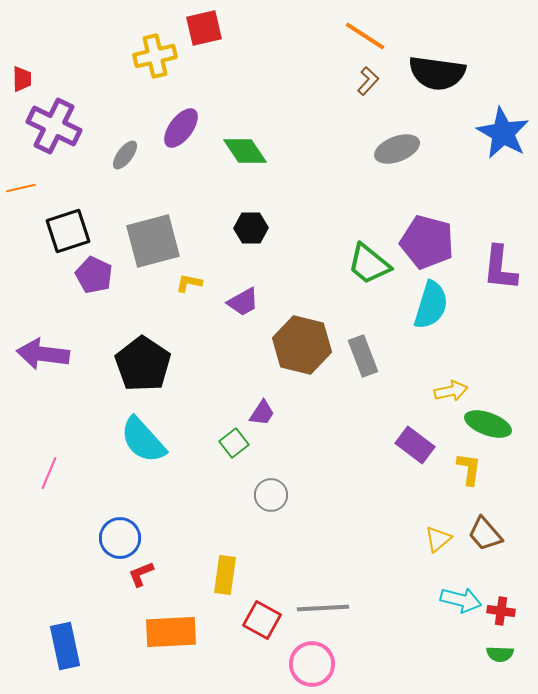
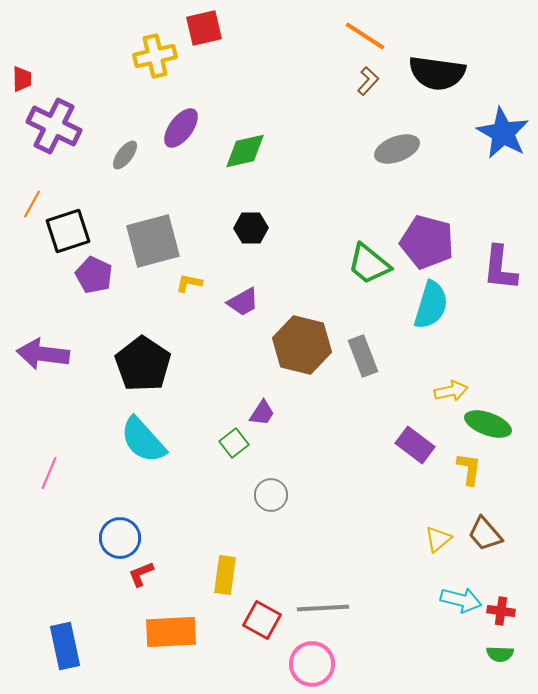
green diamond at (245, 151): rotated 69 degrees counterclockwise
orange line at (21, 188): moved 11 px right, 16 px down; rotated 48 degrees counterclockwise
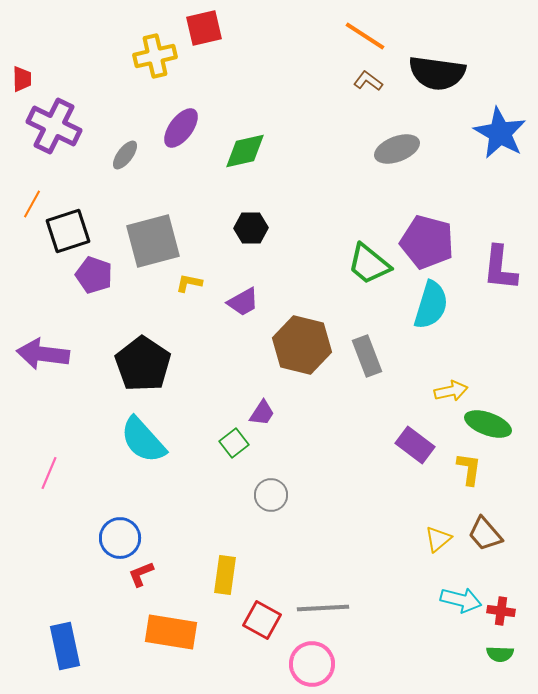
brown L-shape at (368, 81): rotated 96 degrees counterclockwise
blue star at (503, 133): moved 3 px left
purple pentagon at (94, 275): rotated 6 degrees counterclockwise
gray rectangle at (363, 356): moved 4 px right
orange rectangle at (171, 632): rotated 12 degrees clockwise
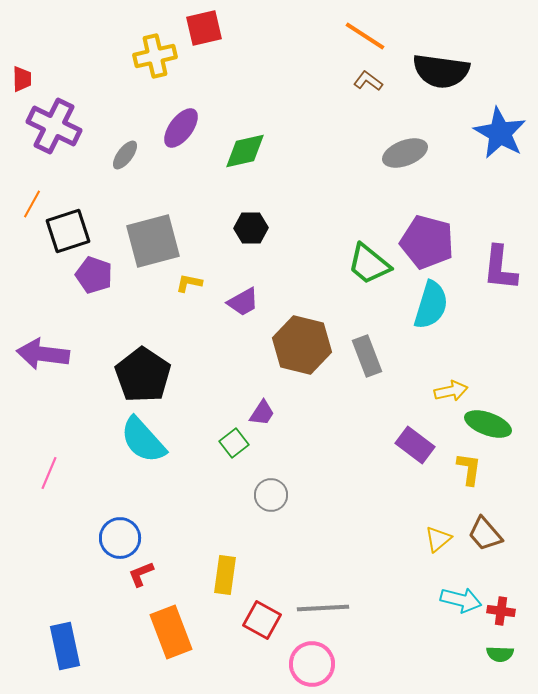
black semicircle at (437, 73): moved 4 px right, 2 px up
gray ellipse at (397, 149): moved 8 px right, 4 px down
black pentagon at (143, 364): moved 11 px down
orange rectangle at (171, 632): rotated 60 degrees clockwise
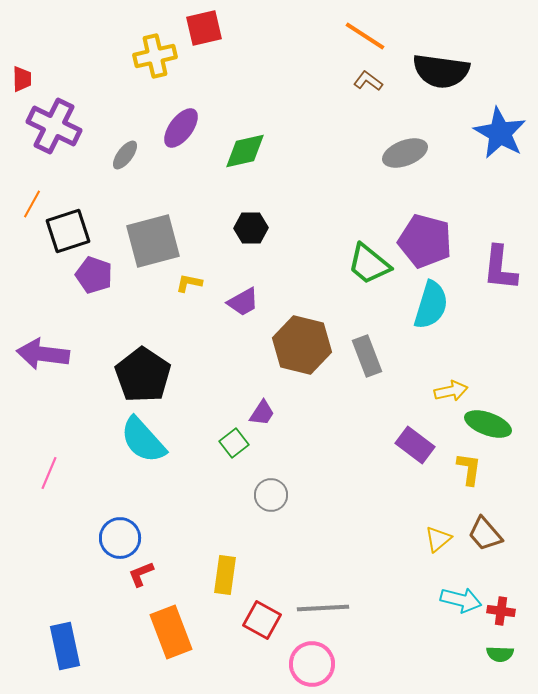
purple pentagon at (427, 242): moved 2 px left, 1 px up
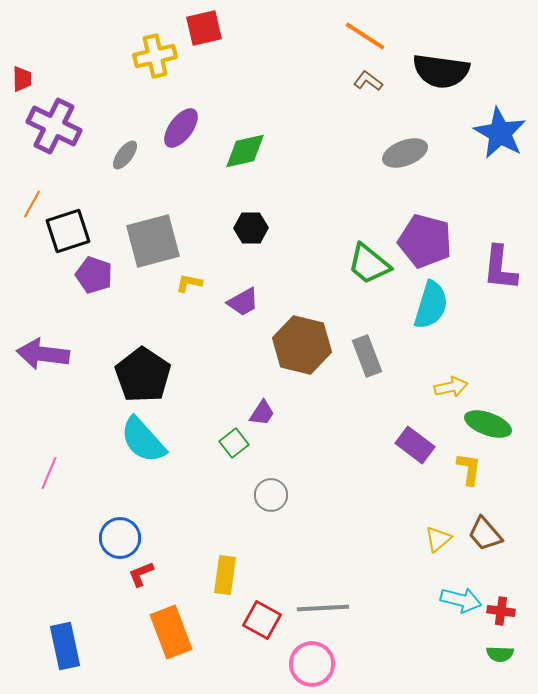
yellow arrow at (451, 391): moved 4 px up
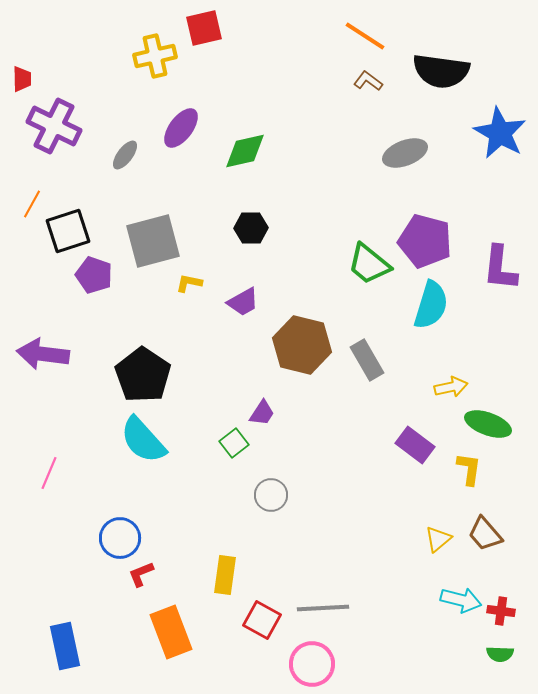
gray rectangle at (367, 356): moved 4 px down; rotated 9 degrees counterclockwise
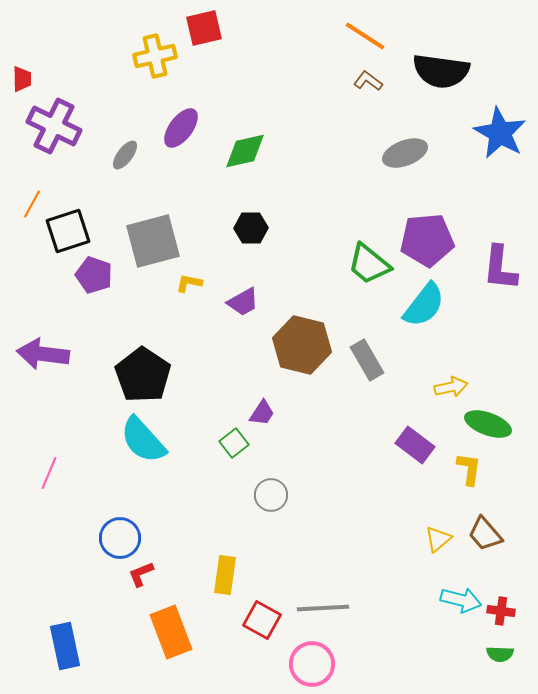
purple pentagon at (425, 241): moved 2 px right, 1 px up; rotated 20 degrees counterclockwise
cyan semicircle at (431, 305): moved 7 px left; rotated 21 degrees clockwise
